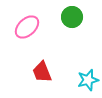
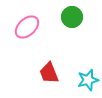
red trapezoid: moved 7 px right, 1 px down
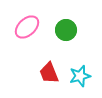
green circle: moved 6 px left, 13 px down
cyan star: moved 8 px left, 4 px up
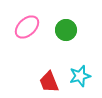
red trapezoid: moved 9 px down
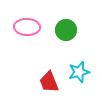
pink ellipse: rotated 45 degrees clockwise
cyan star: moved 1 px left, 4 px up
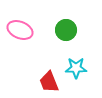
pink ellipse: moved 7 px left, 3 px down; rotated 20 degrees clockwise
cyan star: moved 3 px left, 4 px up; rotated 15 degrees clockwise
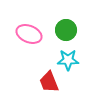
pink ellipse: moved 9 px right, 4 px down
cyan star: moved 8 px left, 8 px up
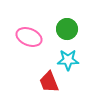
green circle: moved 1 px right, 1 px up
pink ellipse: moved 3 px down
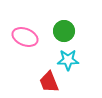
green circle: moved 3 px left, 2 px down
pink ellipse: moved 4 px left
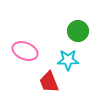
green circle: moved 14 px right
pink ellipse: moved 14 px down
